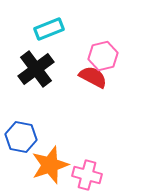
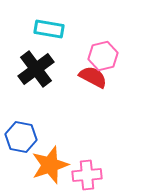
cyan rectangle: rotated 32 degrees clockwise
pink cross: rotated 20 degrees counterclockwise
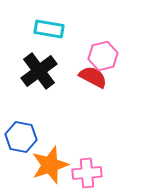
black cross: moved 3 px right, 2 px down
pink cross: moved 2 px up
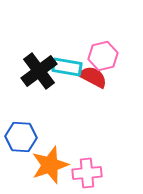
cyan rectangle: moved 18 px right, 38 px down
blue hexagon: rotated 8 degrees counterclockwise
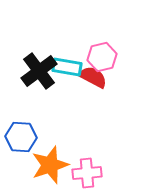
pink hexagon: moved 1 px left, 1 px down
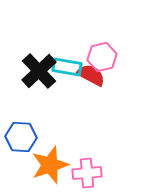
black cross: rotated 6 degrees counterclockwise
red semicircle: moved 2 px left, 2 px up
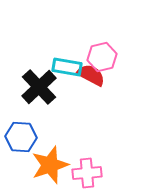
black cross: moved 16 px down
